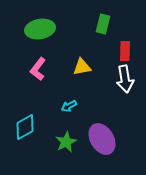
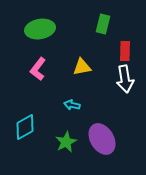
cyan arrow: moved 3 px right, 1 px up; rotated 42 degrees clockwise
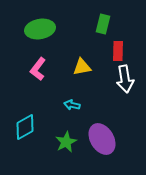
red rectangle: moved 7 px left
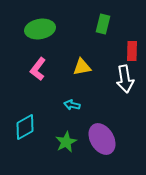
red rectangle: moved 14 px right
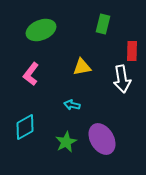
green ellipse: moved 1 px right, 1 px down; rotated 12 degrees counterclockwise
pink L-shape: moved 7 px left, 5 px down
white arrow: moved 3 px left
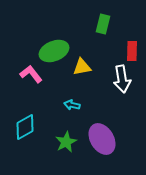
green ellipse: moved 13 px right, 21 px down
pink L-shape: rotated 105 degrees clockwise
